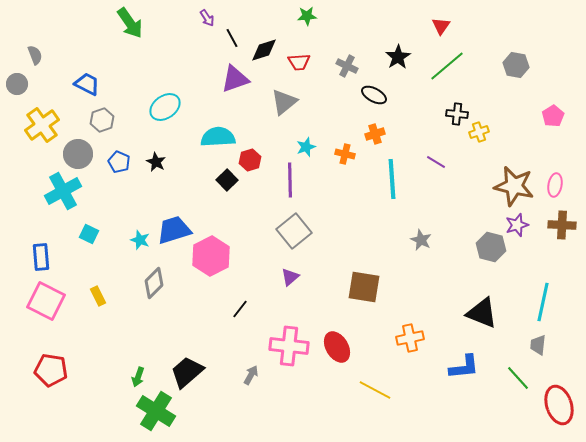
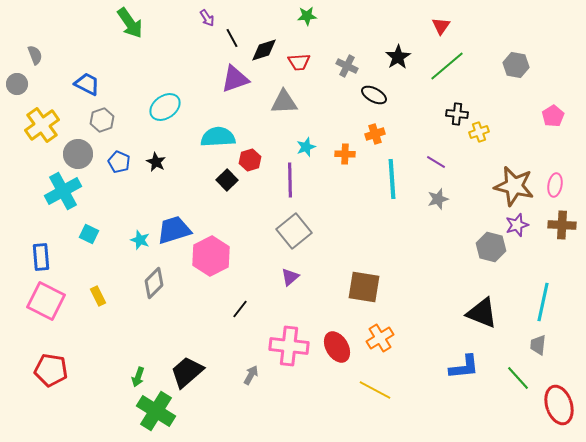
gray triangle at (284, 102): rotated 36 degrees clockwise
orange cross at (345, 154): rotated 12 degrees counterclockwise
gray star at (421, 240): moved 17 px right, 41 px up; rotated 30 degrees clockwise
orange cross at (410, 338): moved 30 px left; rotated 20 degrees counterclockwise
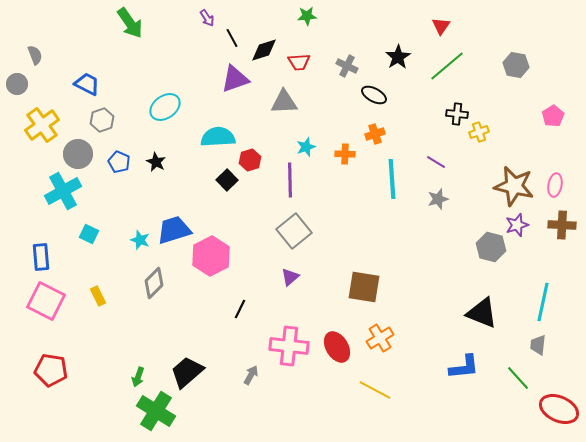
black line at (240, 309): rotated 12 degrees counterclockwise
red ellipse at (559, 405): moved 4 px down; rotated 48 degrees counterclockwise
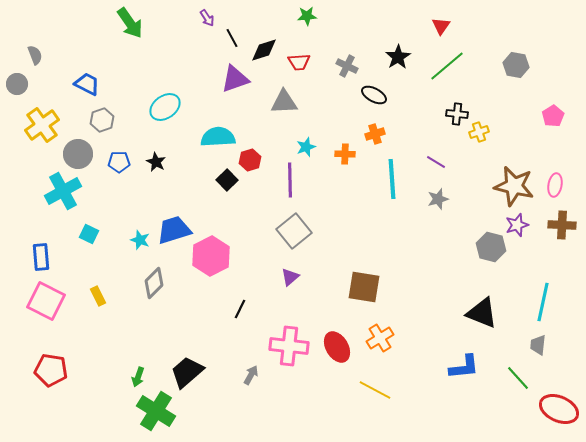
blue pentagon at (119, 162): rotated 25 degrees counterclockwise
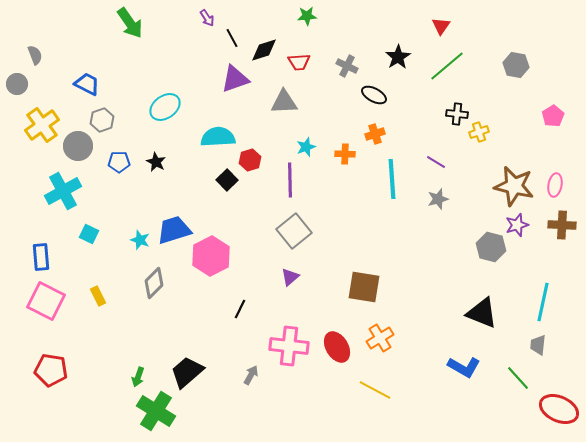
gray circle at (78, 154): moved 8 px up
blue L-shape at (464, 367): rotated 36 degrees clockwise
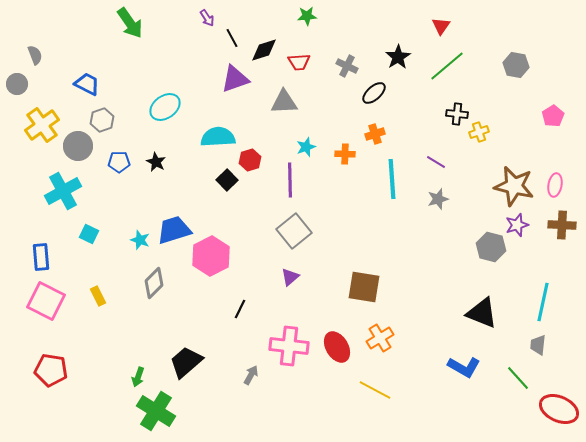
black ellipse at (374, 95): moved 2 px up; rotated 70 degrees counterclockwise
black trapezoid at (187, 372): moved 1 px left, 10 px up
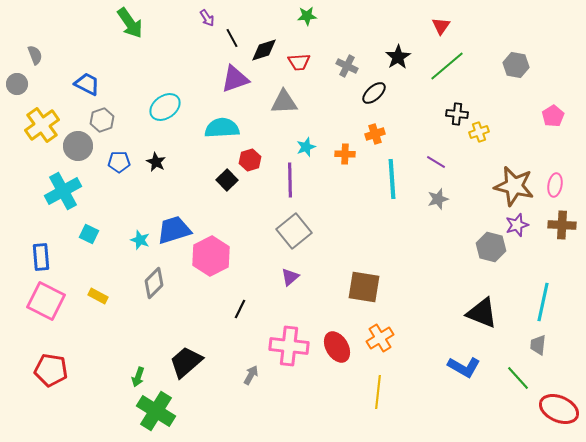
cyan semicircle at (218, 137): moved 4 px right, 9 px up
yellow rectangle at (98, 296): rotated 36 degrees counterclockwise
yellow line at (375, 390): moved 3 px right, 2 px down; rotated 68 degrees clockwise
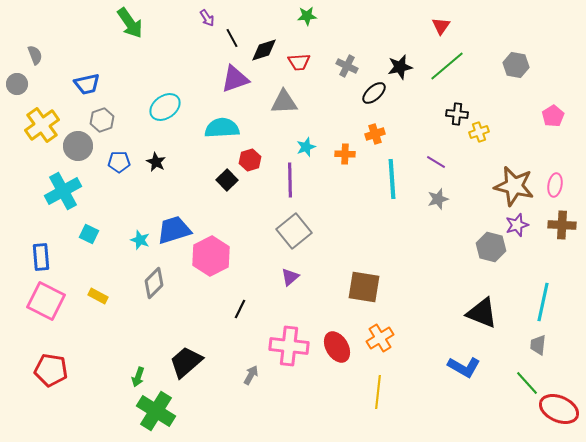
black star at (398, 57): moved 2 px right, 10 px down; rotated 20 degrees clockwise
blue trapezoid at (87, 84): rotated 140 degrees clockwise
green line at (518, 378): moved 9 px right, 5 px down
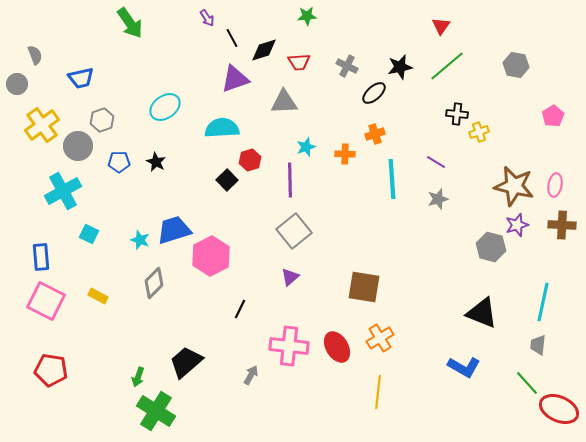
blue trapezoid at (87, 84): moved 6 px left, 6 px up
